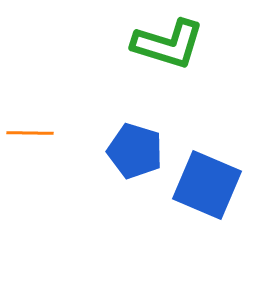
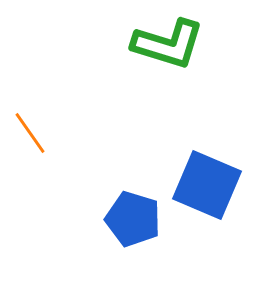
orange line: rotated 54 degrees clockwise
blue pentagon: moved 2 px left, 68 px down
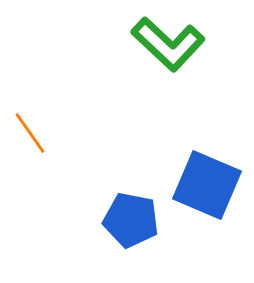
green L-shape: rotated 26 degrees clockwise
blue pentagon: moved 2 px left, 1 px down; rotated 6 degrees counterclockwise
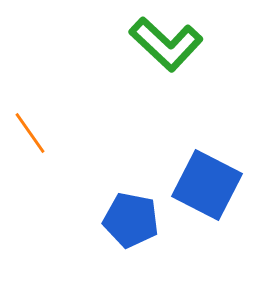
green L-shape: moved 2 px left
blue square: rotated 4 degrees clockwise
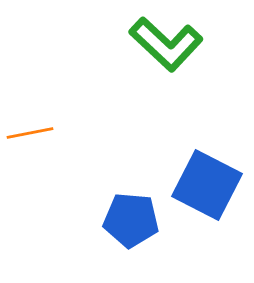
orange line: rotated 66 degrees counterclockwise
blue pentagon: rotated 6 degrees counterclockwise
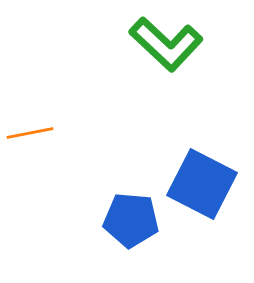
blue square: moved 5 px left, 1 px up
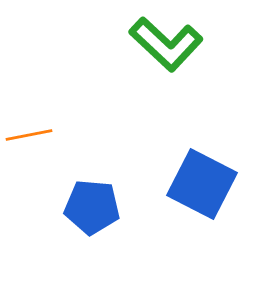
orange line: moved 1 px left, 2 px down
blue pentagon: moved 39 px left, 13 px up
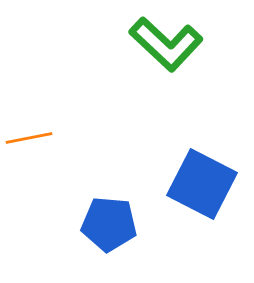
orange line: moved 3 px down
blue pentagon: moved 17 px right, 17 px down
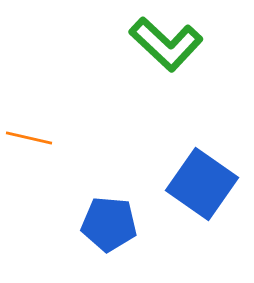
orange line: rotated 24 degrees clockwise
blue square: rotated 8 degrees clockwise
